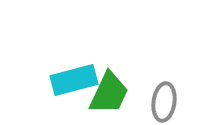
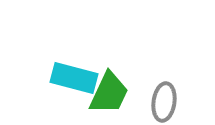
cyan rectangle: moved 2 px up; rotated 30 degrees clockwise
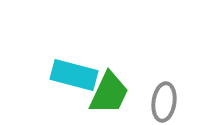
cyan rectangle: moved 3 px up
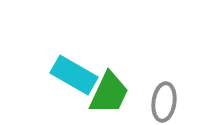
cyan rectangle: rotated 15 degrees clockwise
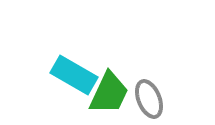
gray ellipse: moved 15 px left, 3 px up; rotated 30 degrees counterclockwise
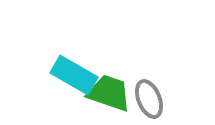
green trapezoid: rotated 96 degrees counterclockwise
